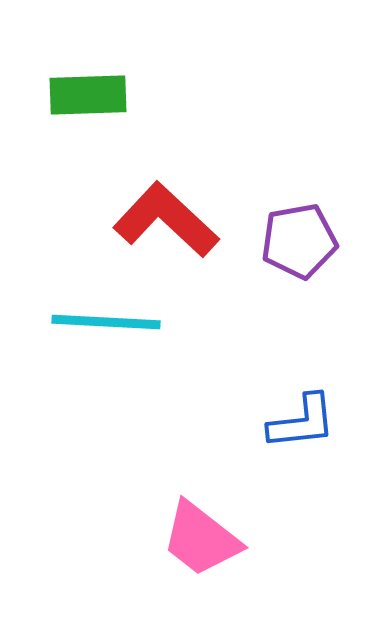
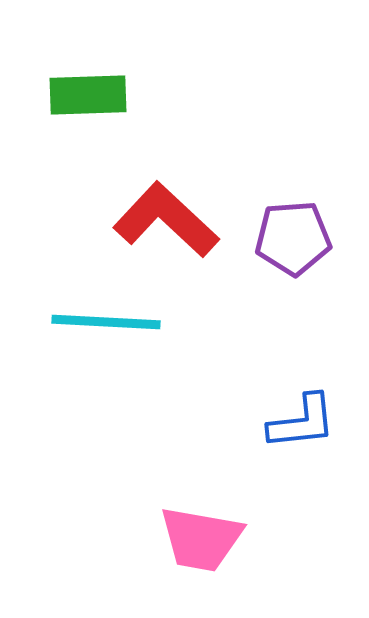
purple pentagon: moved 6 px left, 3 px up; rotated 6 degrees clockwise
pink trapezoid: rotated 28 degrees counterclockwise
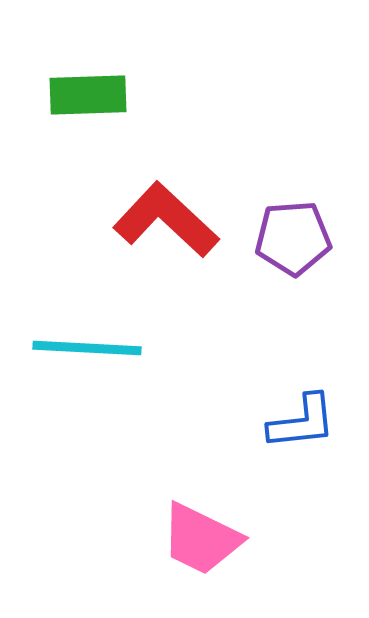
cyan line: moved 19 px left, 26 px down
pink trapezoid: rotated 16 degrees clockwise
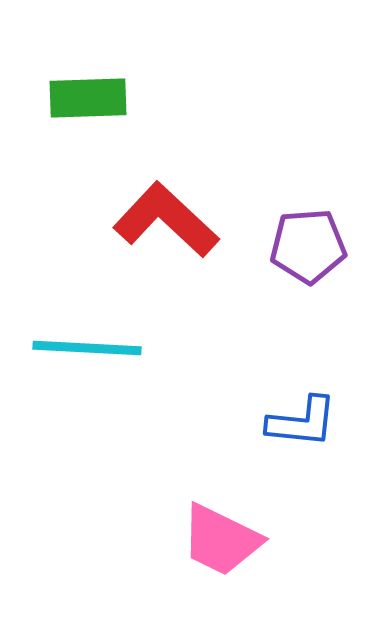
green rectangle: moved 3 px down
purple pentagon: moved 15 px right, 8 px down
blue L-shape: rotated 12 degrees clockwise
pink trapezoid: moved 20 px right, 1 px down
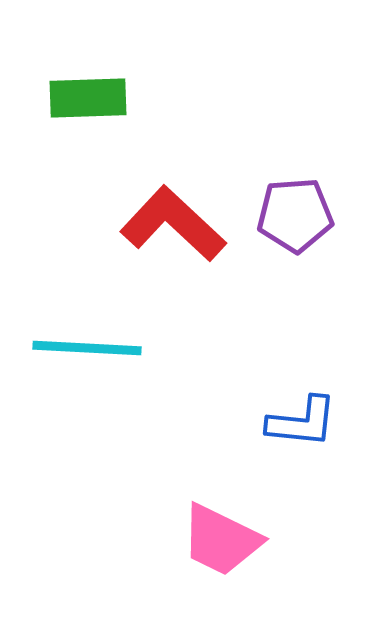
red L-shape: moved 7 px right, 4 px down
purple pentagon: moved 13 px left, 31 px up
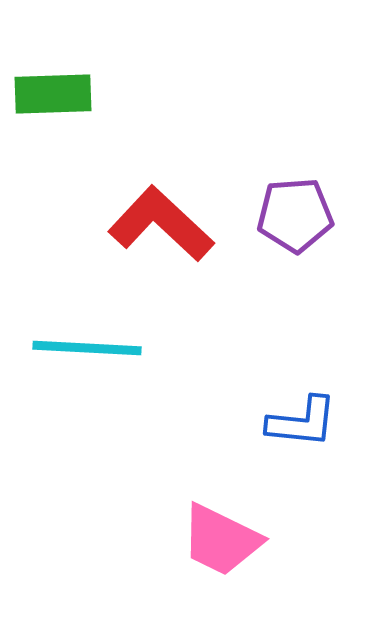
green rectangle: moved 35 px left, 4 px up
red L-shape: moved 12 px left
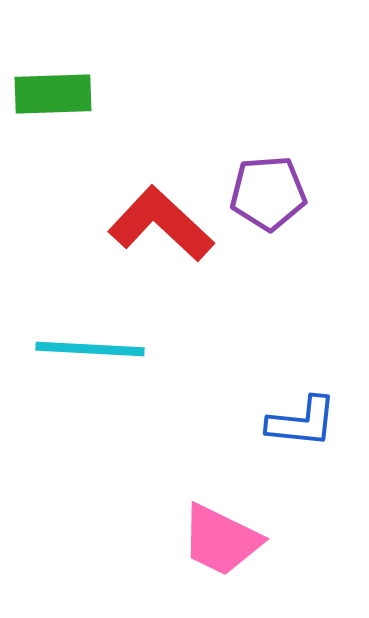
purple pentagon: moved 27 px left, 22 px up
cyan line: moved 3 px right, 1 px down
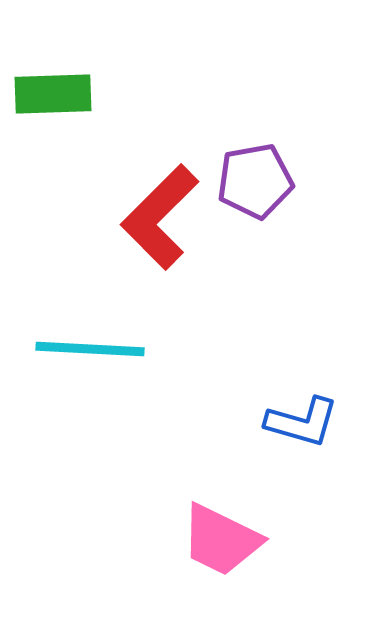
purple pentagon: moved 13 px left, 12 px up; rotated 6 degrees counterclockwise
red L-shape: moved 1 px left, 7 px up; rotated 88 degrees counterclockwise
blue L-shape: rotated 10 degrees clockwise
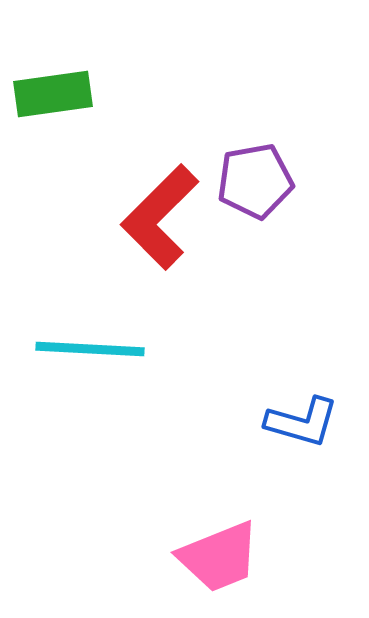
green rectangle: rotated 6 degrees counterclockwise
pink trapezoid: moved 2 px left, 17 px down; rotated 48 degrees counterclockwise
